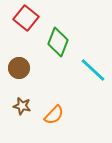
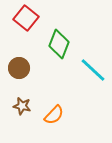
green diamond: moved 1 px right, 2 px down
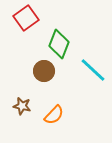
red square: rotated 15 degrees clockwise
brown circle: moved 25 px right, 3 px down
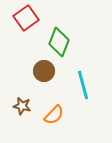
green diamond: moved 2 px up
cyan line: moved 10 px left, 15 px down; rotated 32 degrees clockwise
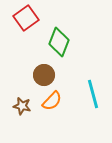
brown circle: moved 4 px down
cyan line: moved 10 px right, 9 px down
orange semicircle: moved 2 px left, 14 px up
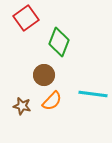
cyan line: rotated 68 degrees counterclockwise
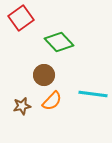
red square: moved 5 px left
green diamond: rotated 64 degrees counterclockwise
brown star: rotated 24 degrees counterclockwise
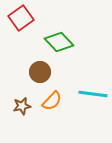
brown circle: moved 4 px left, 3 px up
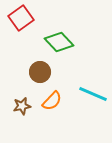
cyan line: rotated 16 degrees clockwise
